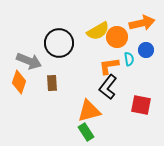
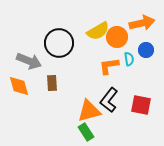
orange diamond: moved 4 px down; rotated 35 degrees counterclockwise
black L-shape: moved 1 px right, 13 px down
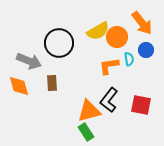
orange arrow: rotated 65 degrees clockwise
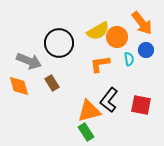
orange L-shape: moved 9 px left, 2 px up
brown rectangle: rotated 28 degrees counterclockwise
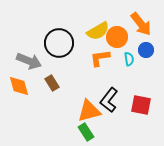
orange arrow: moved 1 px left, 1 px down
orange L-shape: moved 6 px up
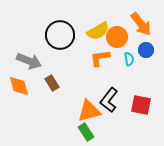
black circle: moved 1 px right, 8 px up
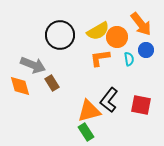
gray arrow: moved 4 px right, 4 px down
orange diamond: moved 1 px right
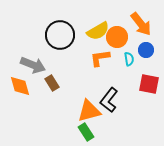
red square: moved 8 px right, 21 px up
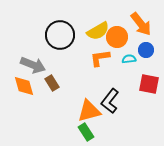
cyan semicircle: rotated 88 degrees counterclockwise
orange diamond: moved 4 px right
black L-shape: moved 1 px right, 1 px down
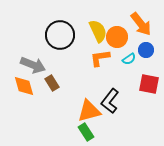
yellow semicircle: rotated 85 degrees counterclockwise
cyan semicircle: rotated 152 degrees clockwise
